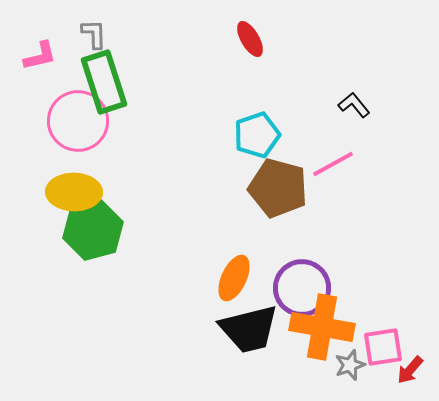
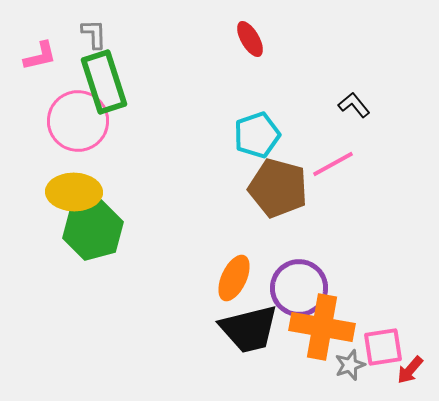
purple circle: moved 3 px left
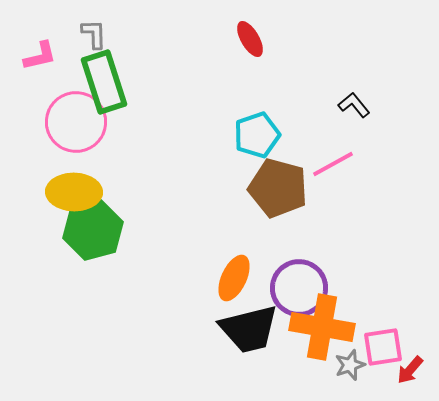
pink circle: moved 2 px left, 1 px down
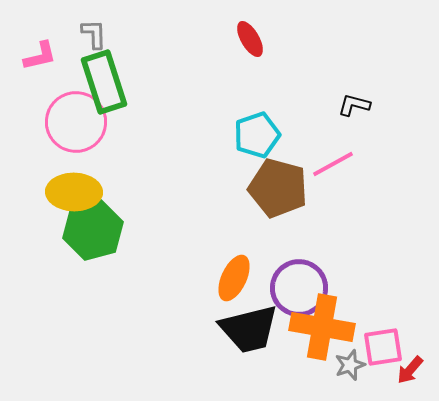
black L-shape: rotated 36 degrees counterclockwise
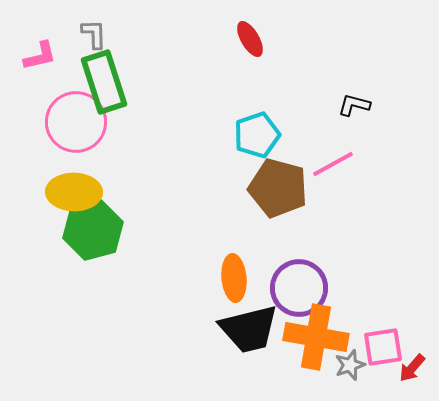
orange ellipse: rotated 30 degrees counterclockwise
orange cross: moved 6 px left, 10 px down
red arrow: moved 2 px right, 2 px up
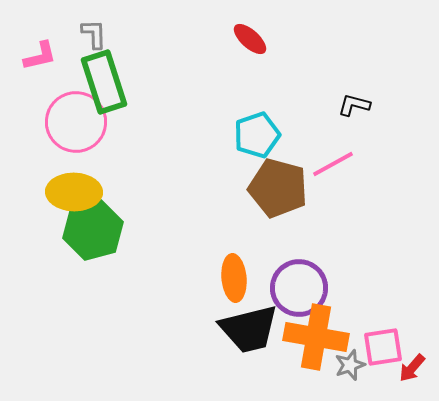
red ellipse: rotated 18 degrees counterclockwise
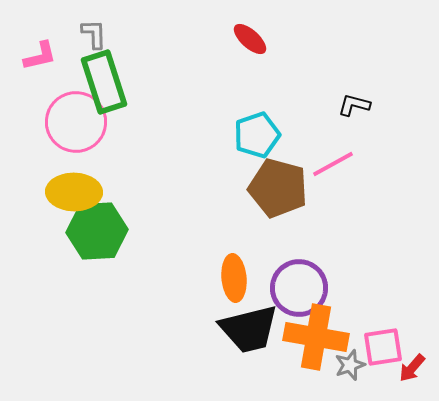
green hexagon: moved 4 px right, 1 px down; rotated 12 degrees clockwise
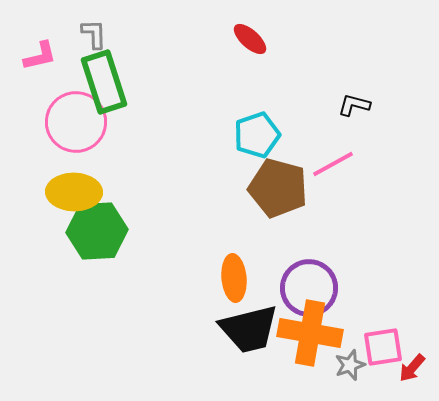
purple circle: moved 10 px right
orange cross: moved 6 px left, 4 px up
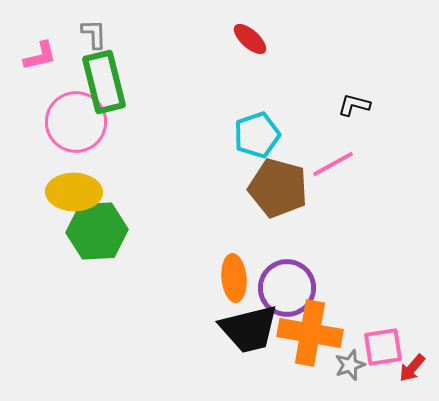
green rectangle: rotated 4 degrees clockwise
purple circle: moved 22 px left
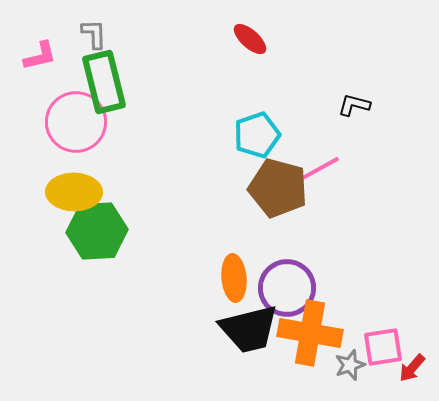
pink line: moved 14 px left, 5 px down
